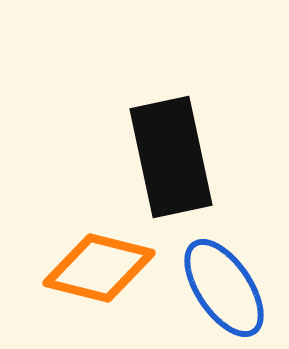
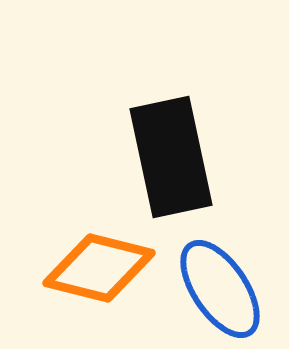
blue ellipse: moved 4 px left, 1 px down
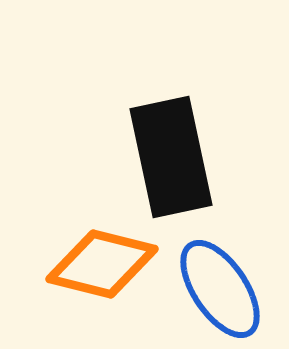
orange diamond: moved 3 px right, 4 px up
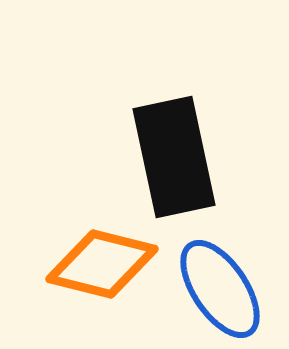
black rectangle: moved 3 px right
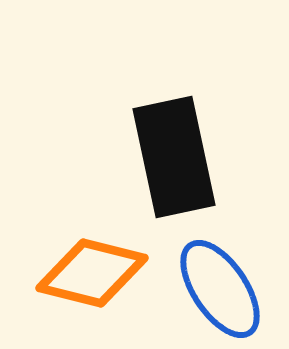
orange diamond: moved 10 px left, 9 px down
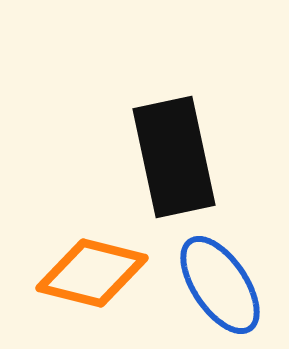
blue ellipse: moved 4 px up
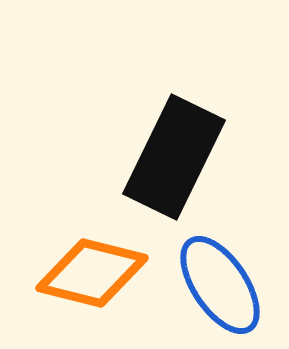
black rectangle: rotated 38 degrees clockwise
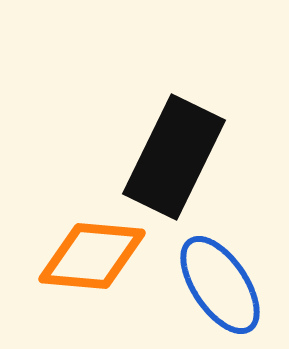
orange diamond: moved 17 px up; rotated 9 degrees counterclockwise
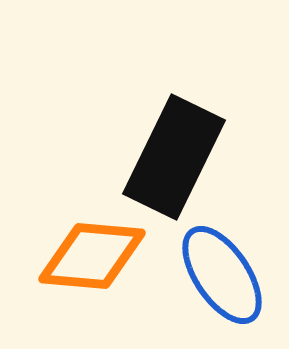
blue ellipse: moved 2 px right, 10 px up
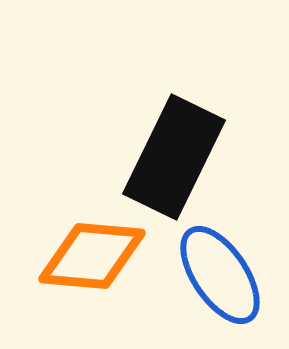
blue ellipse: moved 2 px left
